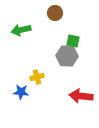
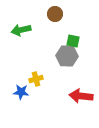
brown circle: moved 1 px down
yellow cross: moved 1 px left, 2 px down
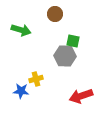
green arrow: rotated 150 degrees counterclockwise
gray hexagon: moved 2 px left
blue star: moved 1 px up
red arrow: rotated 25 degrees counterclockwise
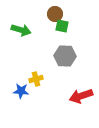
green square: moved 11 px left, 15 px up
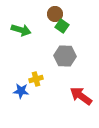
green square: rotated 24 degrees clockwise
red arrow: rotated 55 degrees clockwise
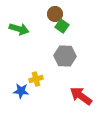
green arrow: moved 2 px left, 1 px up
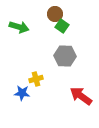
green arrow: moved 2 px up
blue star: moved 1 px right, 2 px down
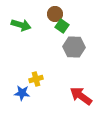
green arrow: moved 2 px right, 2 px up
gray hexagon: moved 9 px right, 9 px up
